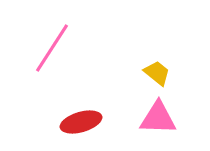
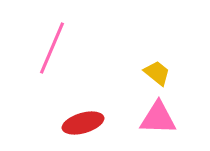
pink line: rotated 10 degrees counterclockwise
red ellipse: moved 2 px right, 1 px down
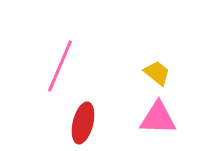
pink line: moved 8 px right, 18 px down
red ellipse: rotated 60 degrees counterclockwise
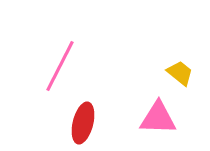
pink line: rotated 4 degrees clockwise
yellow trapezoid: moved 23 px right
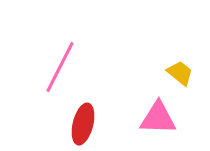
pink line: moved 1 px down
red ellipse: moved 1 px down
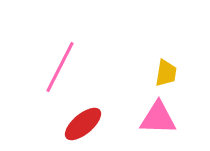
yellow trapezoid: moved 14 px left; rotated 60 degrees clockwise
red ellipse: rotated 36 degrees clockwise
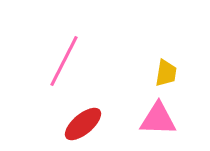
pink line: moved 4 px right, 6 px up
pink triangle: moved 1 px down
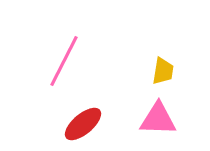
yellow trapezoid: moved 3 px left, 2 px up
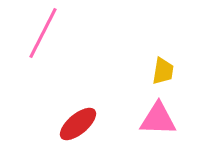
pink line: moved 21 px left, 28 px up
red ellipse: moved 5 px left
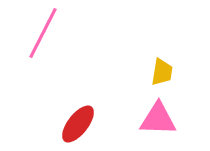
yellow trapezoid: moved 1 px left, 1 px down
red ellipse: rotated 12 degrees counterclockwise
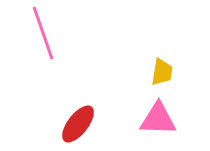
pink line: rotated 46 degrees counterclockwise
